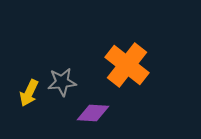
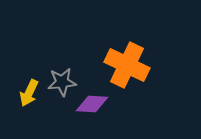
orange cross: rotated 12 degrees counterclockwise
purple diamond: moved 1 px left, 9 px up
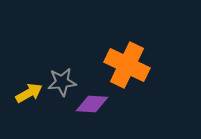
yellow arrow: rotated 144 degrees counterclockwise
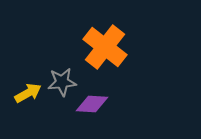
orange cross: moved 22 px left, 18 px up; rotated 12 degrees clockwise
yellow arrow: moved 1 px left
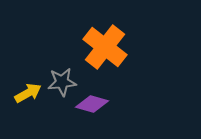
purple diamond: rotated 12 degrees clockwise
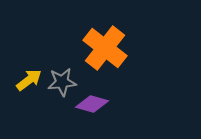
orange cross: moved 1 px down
yellow arrow: moved 1 px right, 13 px up; rotated 8 degrees counterclockwise
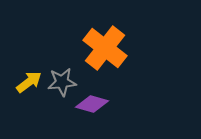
yellow arrow: moved 2 px down
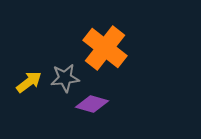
gray star: moved 3 px right, 4 px up
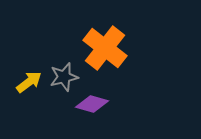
gray star: moved 1 px left, 1 px up; rotated 8 degrees counterclockwise
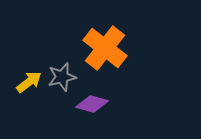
gray star: moved 2 px left
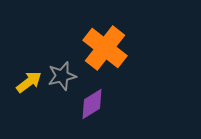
gray star: moved 1 px up
purple diamond: rotated 48 degrees counterclockwise
